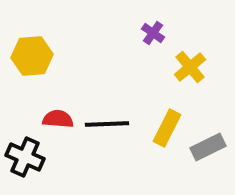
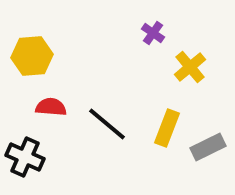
red semicircle: moved 7 px left, 12 px up
black line: rotated 42 degrees clockwise
yellow rectangle: rotated 6 degrees counterclockwise
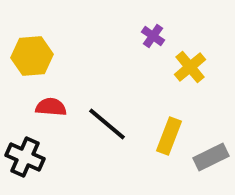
purple cross: moved 3 px down
yellow rectangle: moved 2 px right, 8 px down
gray rectangle: moved 3 px right, 10 px down
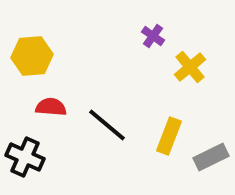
black line: moved 1 px down
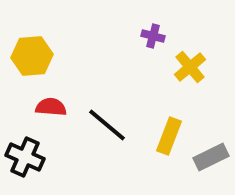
purple cross: rotated 20 degrees counterclockwise
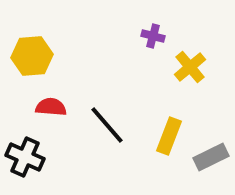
black line: rotated 9 degrees clockwise
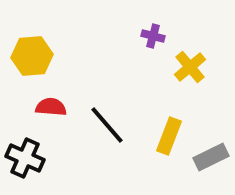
black cross: moved 1 px down
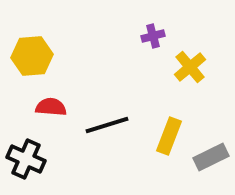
purple cross: rotated 30 degrees counterclockwise
black line: rotated 66 degrees counterclockwise
black cross: moved 1 px right, 1 px down
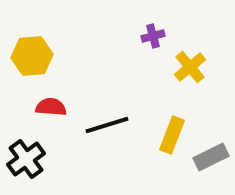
yellow rectangle: moved 3 px right, 1 px up
black cross: rotated 30 degrees clockwise
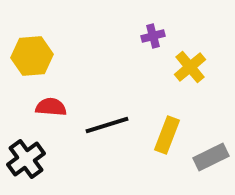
yellow rectangle: moved 5 px left
